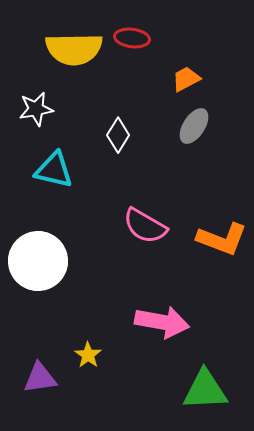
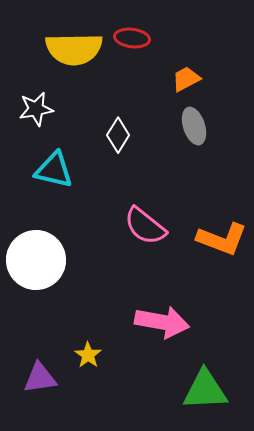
gray ellipse: rotated 51 degrees counterclockwise
pink semicircle: rotated 9 degrees clockwise
white circle: moved 2 px left, 1 px up
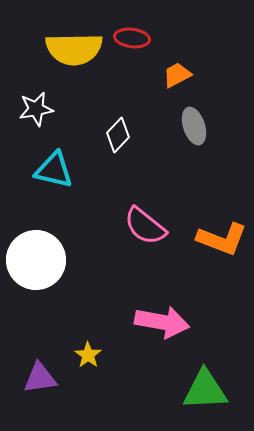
orange trapezoid: moved 9 px left, 4 px up
white diamond: rotated 12 degrees clockwise
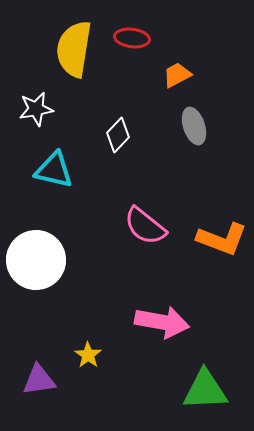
yellow semicircle: rotated 100 degrees clockwise
purple triangle: moved 1 px left, 2 px down
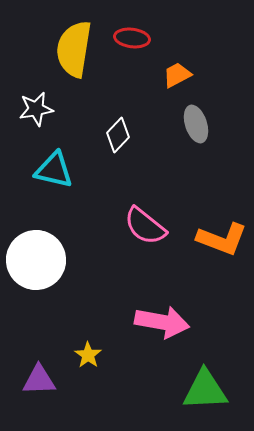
gray ellipse: moved 2 px right, 2 px up
purple triangle: rotated 6 degrees clockwise
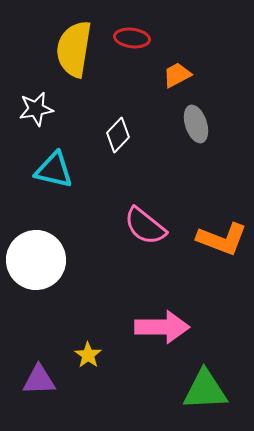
pink arrow: moved 5 px down; rotated 10 degrees counterclockwise
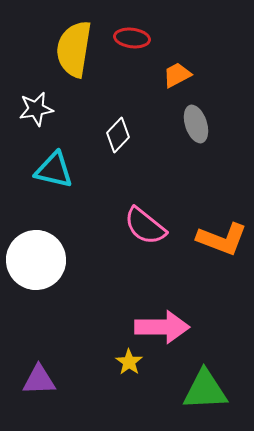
yellow star: moved 41 px right, 7 px down
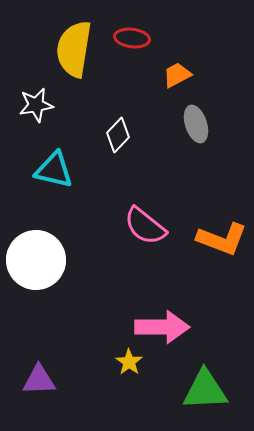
white star: moved 4 px up
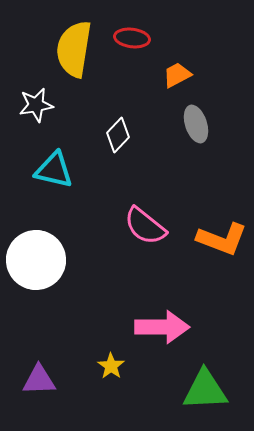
yellow star: moved 18 px left, 4 px down
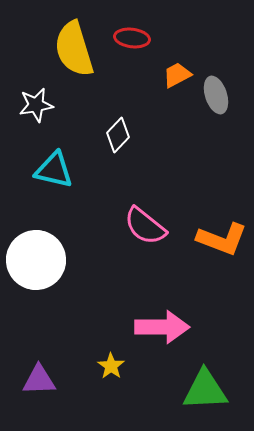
yellow semicircle: rotated 26 degrees counterclockwise
gray ellipse: moved 20 px right, 29 px up
